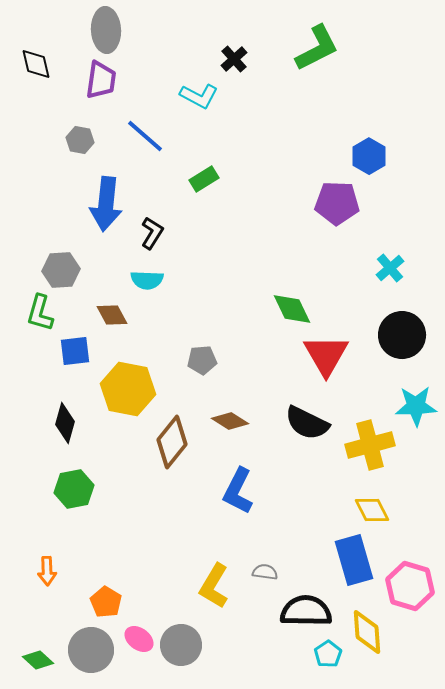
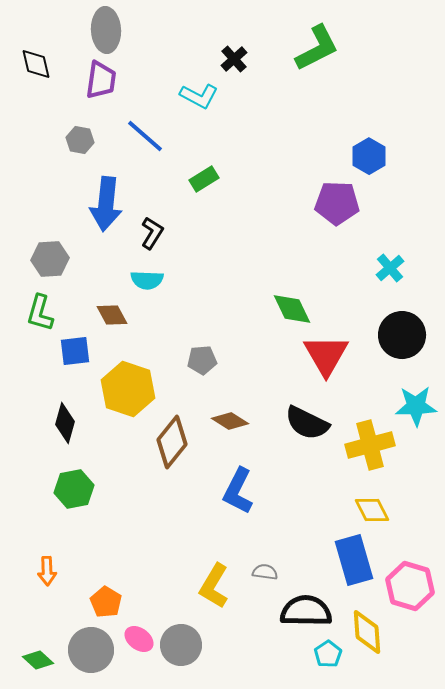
gray hexagon at (61, 270): moved 11 px left, 11 px up
yellow hexagon at (128, 389): rotated 8 degrees clockwise
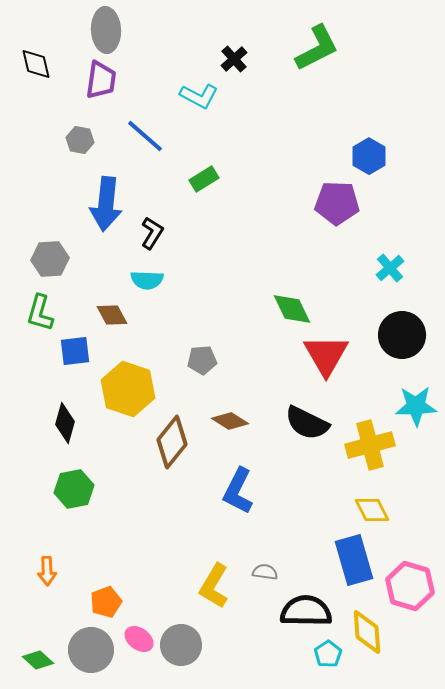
orange pentagon at (106, 602): rotated 20 degrees clockwise
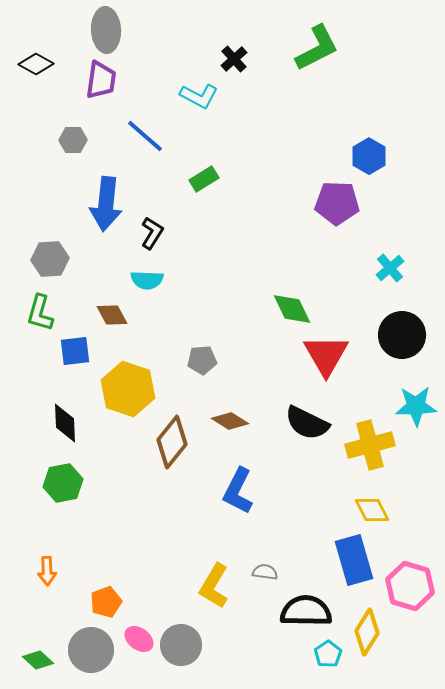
black diamond at (36, 64): rotated 48 degrees counterclockwise
gray hexagon at (80, 140): moved 7 px left; rotated 12 degrees counterclockwise
black diamond at (65, 423): rotated 18 degrees counterclockwise
green hexagon at (74, 489): moved 11 px left, 6 px up
yellow diamond at (367, 632): rotated 36 degrees clockwise
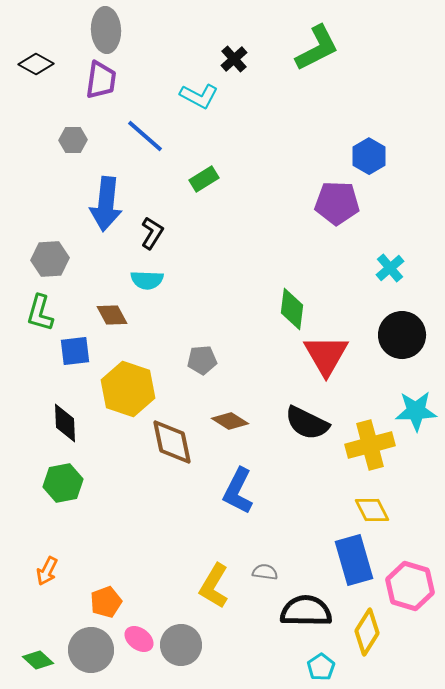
green diamond at (292, 309): rotated 33 degrees clockwise
cyan star at (416, 406): moved 5 px down
brown diamond at (172, 442): rotated 51 degrees counterclockwise
orange arrow at (47, 571): rotated 28 degrees clockwise
cyan pentagon at (328, 654): moved 7 px left, 13 px down
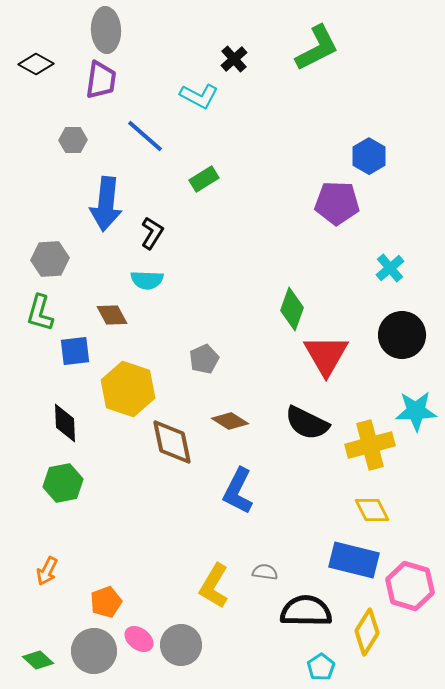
green diamond at (292, 309): rotated 12 degrees clockwise
gray pentagon at (202, 360): moved 2 px right, 1 px up; rotated 20 degrees counterclockwise
blue rectangle at (354, 560): rotated 60 degrees counterclockwise
gray circle at (91, 650): moved 3 px right, 1 px down
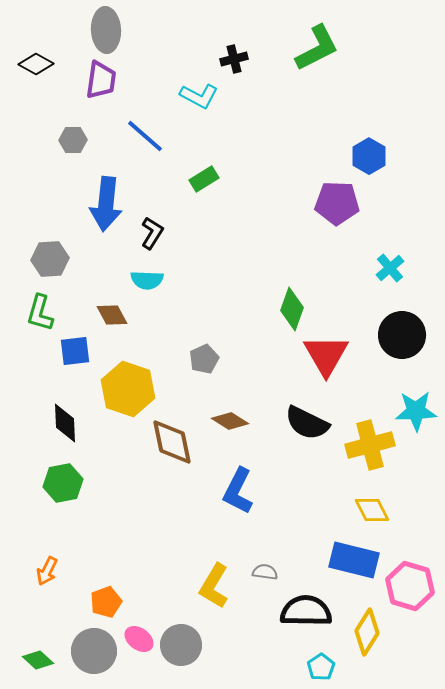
black cross at (234, 59): rotated 28 degrees clockwise
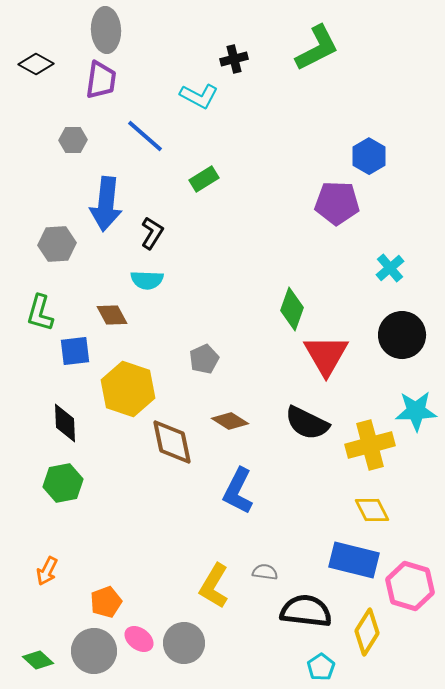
gray hexagon at (50, 259): moved 7 px right, 15 px up
black semicircle at (306, 611): rotated 6 degrees clockwise
gray circle at (181, 645): moved 3 px right, 2 px up
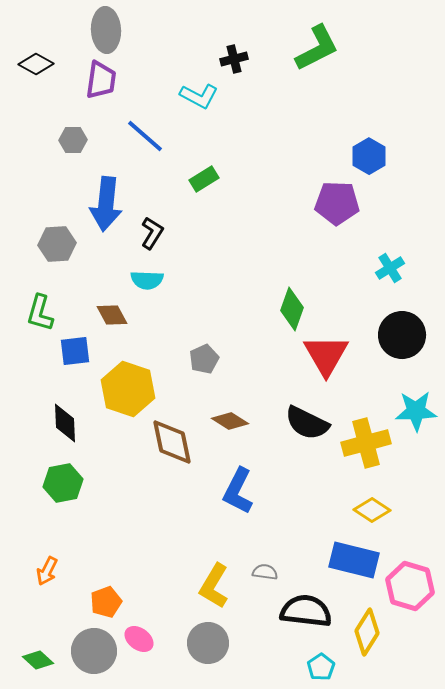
cyan cross at (390, 268): rotated 8 degrees clockwise
yellow cross at (370, 445): moved 4 px left, 2 px up
yellow diamond at (372, 510): rotated 30 degrees counterclockwise
gray circle at (184, 643): moved 24 px right
